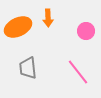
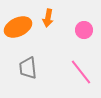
orange arrow: rotated 12 degrees clockwise
pink circle: moved 2 px left, 1 px up
pink line: moved 3 px right
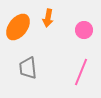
orange ellipse: rotated 28 degrees counterclockwise
pink line: rotated 60 degrees clockwise
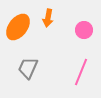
gray trapezoid: rotated 30 degrees clockwise
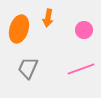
orange ellipse: moved 1 px right, 2 px down; rotated 20 degrees counterclockwise
pink line: moved 3 px up; rotated 48 degrees clockwise
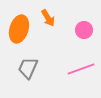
orange arrow: rotated 42 degrees counterclockwise
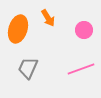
orange ellipse: moved 1 px left
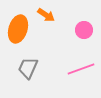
orange arrow: moved 2 px left, 3 px up; rotated 24 degrees counterclockwise
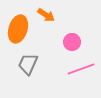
pink circle: moved 12 px left, 12 px down
gray trapezoid: moved 4 px up
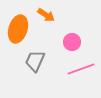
gray trapezoid: moved 7 px right, 3 px up
